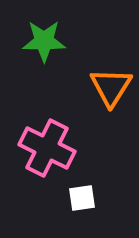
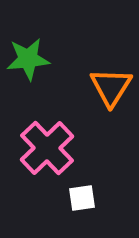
green star: moved 16 px left, 18 px down; rotated 6 degrees counterclockwise
pink cross: rotated 20 degrees clockwise
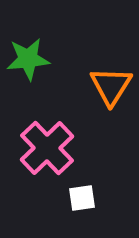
orange triangle: moved 1 px up
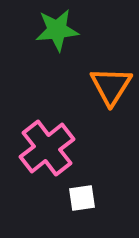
green star: moved 29 px right, 29 px up
pink cross: rotated 6 degrees clockwise
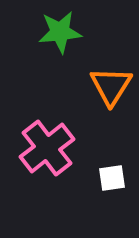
green star: moved 3 px right, 2 px down
white square: moved 30 px right, 20 px up
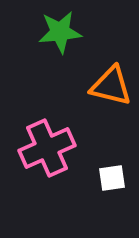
orange triangle: rotated 48 degrees counterclockwise
pink cross: rotated 14 degrees clockwise
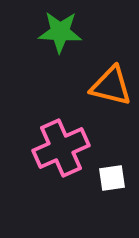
green star: rotated 9 degrees clockwise
pink cross: moved 14 px right
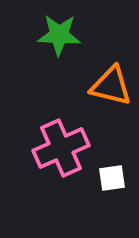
green star: moved 1 px left, 3 px down
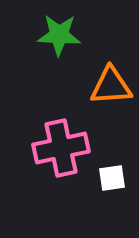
orange triangle: rotated 18 degrees counterclockwise
pink cross: rotated 12 degrees clockwise
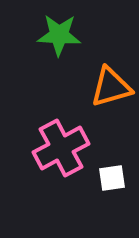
orange triangle: moved 1 px down; rotated 12 degrees counterclockwise
pink cross: rotated 16 degrees counterclockwise
